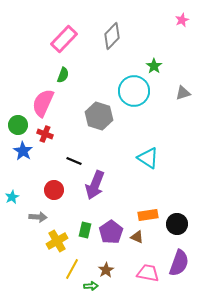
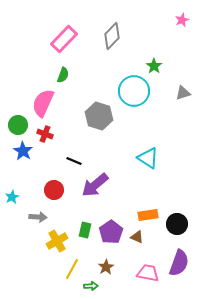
purple arrow: rotated 28 degrees clockwise
brown star: moved 3 px up
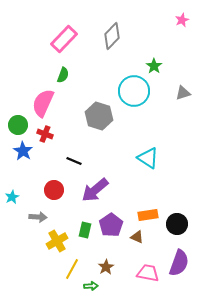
purple arrow: moved 5 px down
purple pentagon: moved 7 px up
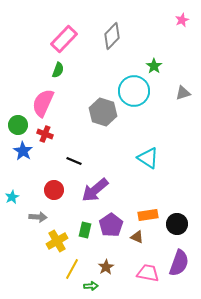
green semicircle: moved 5 px left, 5 px up
gray hexagon: moved 4 px right, 4 px up
